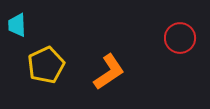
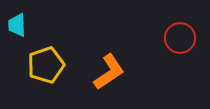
yellow pentagon: rotated 6 degrees clockwise
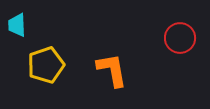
orange L-shape: moved 3 px right, 2 px up; rotated 66 degrees counterclockwise
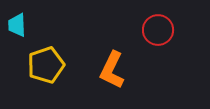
red circle: moved 22 px left, 8 px up
orange L-shape: rotated 144 degrees counterclockwise
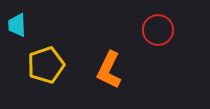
orange L-shape: moved 3 px left
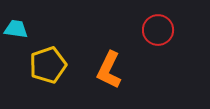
cyan trapezoid: moved 1 px left, 4 px down; rotated 100 degrees clockwise
yellow pentagon: moved 2 px right
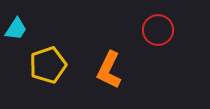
cyan trapezoid: rotated 115 degrees clockwise
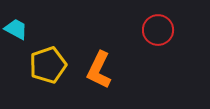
cyan trapezoid: rotated 95 degrees counterclockwise
orange L-shape: moved 10 px left
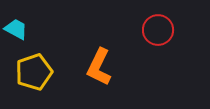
yellow pentagon: moved 14 px left, 7 px down
orange L-shape: moved 3 px up
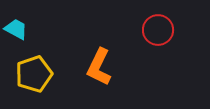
yellow pentagon: moved 2 px down
